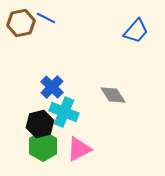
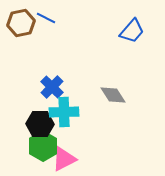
blue trapezoid: moved 4 px left
cyan cross: rotated 24 degrees counterclockwise
black hexagon: rotated 16 degrees clockwise
pink triangle: moved 15 px left, 10 px down
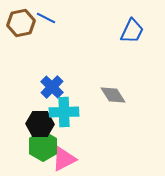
blue trapezoid: rotated 16 degrees counterclockwise
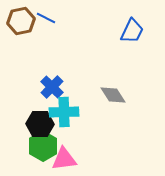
brown hexagon: moved 2 px up
pink triangle: rotated 20 degrees clockwise
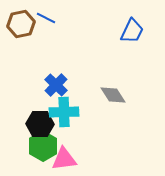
brown hexagon: moved 3 px down
blue cross: moved 4 px right, 2 px up
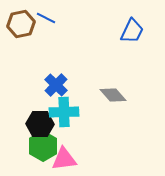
gray diamond: rotated 8 degrees counterclockwise
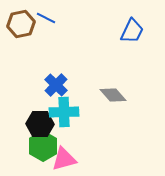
pink triangle: rotated 8 degrees counterclockwise
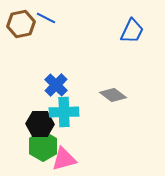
gray diamond: rotated 12 degrees counterclockwise
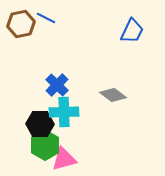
blue cross: moved 1 px right
green hexagon: moved 2 px right, 1 px up
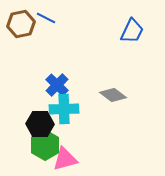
cyan cross: moved 3 px up
pink triangle: moved 1 px right
